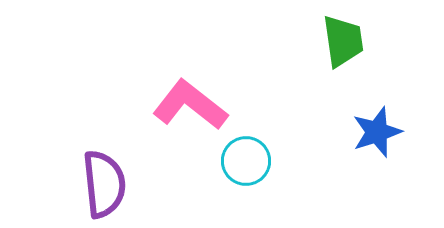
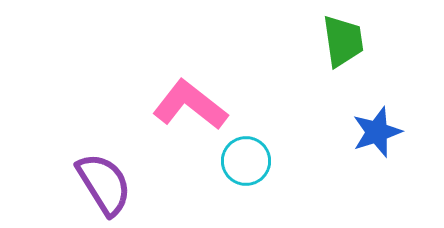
purple semicircle: rotated 26 degrees counterclockwise
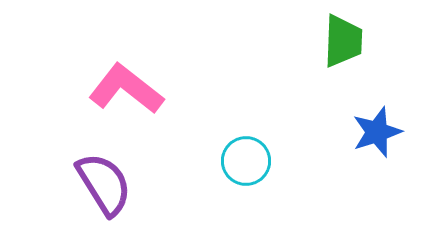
green trapezoid: rotated 10 degrees clockwise
pink L-shape: moved 64 px left, 16 px up
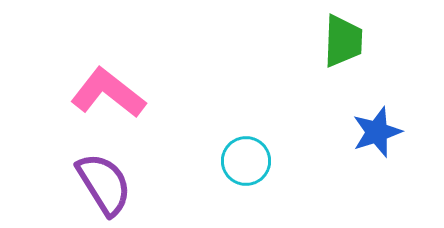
pink L-shape: moved 18 px left, 4 px down
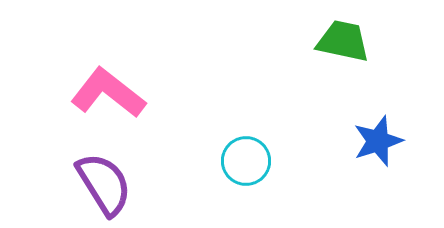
green trapezoid: rotated 80 degrees counterclockwise
blue star: moved 1 px right, 9 px down
